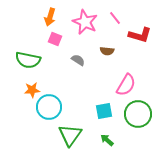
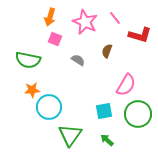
brown semicircle: rotated 104 degrees clockwise
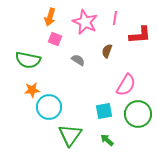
pink line: rotated 48 degrees clockwise
red L-shape: rotated 20 degrees counterclockwise
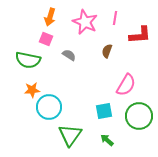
pink square: moved 9 px left
gray semicircle: moved 9 px left, 5 px up
green circle: moved 1 px right, 2 px down
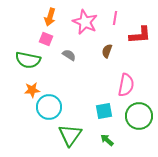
pink semicircle: rotated 20 degrees counterclockwise
